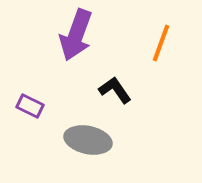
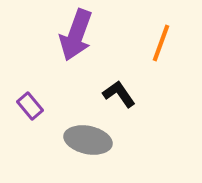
black L-shape: moved 4 px right, 4 px down
purple rectangle: rotated 24 degrees clockwise
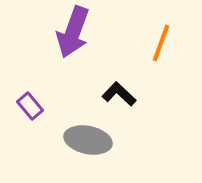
purple arrow: moved 3 px left, 3 px up
black L-shape: rotated 12 degrees counterclockwise
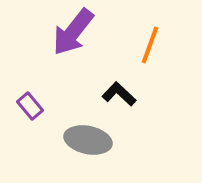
purple arrow: rotated 18 degrees clockwise
orange line: moved 11 px left, 2 px down
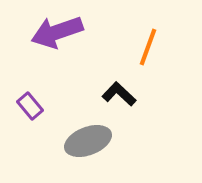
purple arrow: moved 16 px left; rotated 33 degrees clockwise
orange line: moved 2 px left, 2 px down
gray ellipse: moved 1 px down; rotated 33 degrees counterclockwise
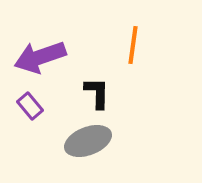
purple arrow: moved 17 px left, 25 px down
orange line: moved 15 px left, 2 px up; rotated 12 degrees counterclockwise
black L-shape: moved 22 px left, 1 px up; rotated 48 degrees clockwise
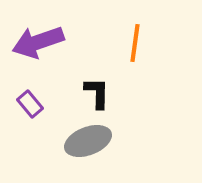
orange line: moved 2 px right, 2 px up
purple arrow: moved 2 px left, 15 px up
purple rectangle: moved 2 px up
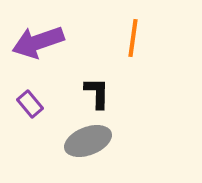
orange line: moved 2 px left, 5 px up
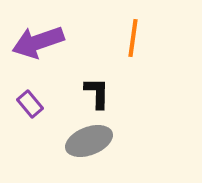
gray ellipse: moved 1 px right
